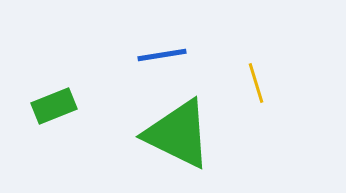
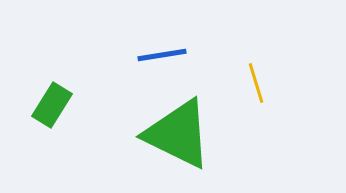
green rectangle: moved 2 px left, 1 px up; rotated 36 degrees counterclockwise
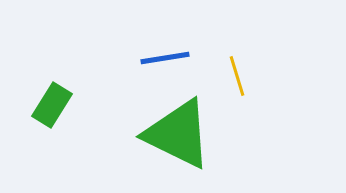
blue line: moved 3 px right, 3 px down
yellow line: moved 19 px left, 7 px up
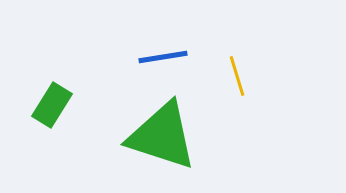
blue line: moved 2 px left, 1 px up
green triangle: moved 16 px left, 2 px down; rotated 8 degrees counterclockwise
